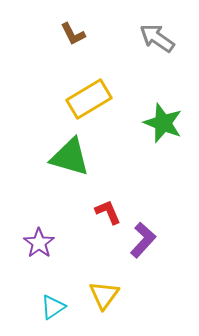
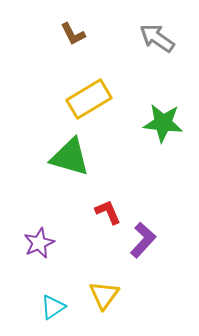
green star: rotated 15 degrees counterclockwise
purple star: rotated 12 degrees clockwise
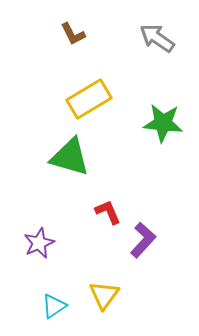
cyan triangle: moved 1 px right, 1 px up
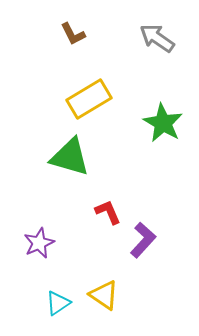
green star: rotated 24 degrees clockwise
yellow triangle: rotated 32 degrees counterclockwise
cyan triangle: moved 4 px right, 3 px up
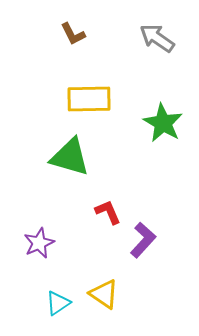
yellow rectangle: rotated 30 degrees clockwise
yellow triangle: moved 1 px up
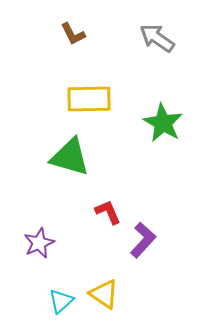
cyan triangle: moved 3 px right, 2 px up; rotated 8 degrees counterclockwise
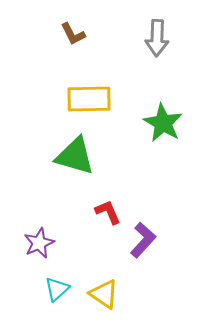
gray arrow: rotated 123 degrees counterclockwise
green triangle: moved 5 px right, 1 px up
cyan triangle: moved 4 px left, 12 px up
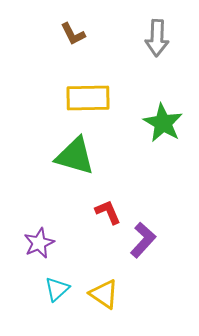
yellow rectangle: moved 1 px left, 1 px up
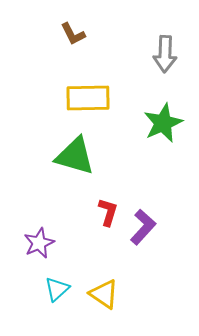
gray arrow: moved 8 px right, 16 px down
green star: rotated 18 degrees clockwise
red L-shape: rotated 40 degrees clockwise
purple L-shape: moved 13 px up
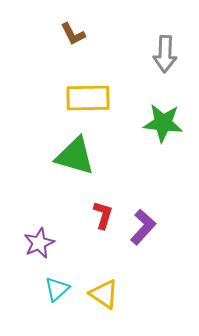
green star: rotated 30 degrees clockwise
red L-shape: moved 5 px left, 3 px down
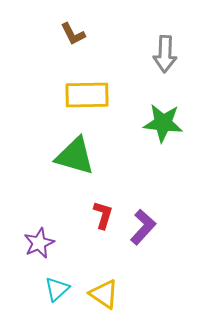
yellow rectangle: moved 1 px left, 3 px up
